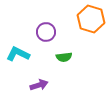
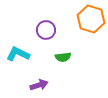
purple circle: moved 2 px up
green semicircle: moved 1 px left
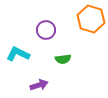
green semicircle: moved 2 px down
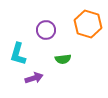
orange hexagon: moved 3 px left, 5 px down
cyan L-shape: rotated 100 degrees counterclockwise
purple arrow: moved 5 px left, 7 px up
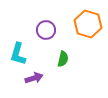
green semicircle: rotated 70 degrees counterclockwise
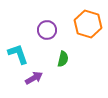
purple circle: moved 1 px right
cyan L-shape: rotated 145 degrees clockwise
purple arrow: rotated 12 degrees counterclockwise
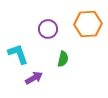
orange hexagon: rotated 20 degrees counterclockwise
purple circle: moved 1 px right, 1 px up
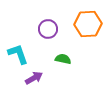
green semicircle: rotated 91 degrees counterclockwise
